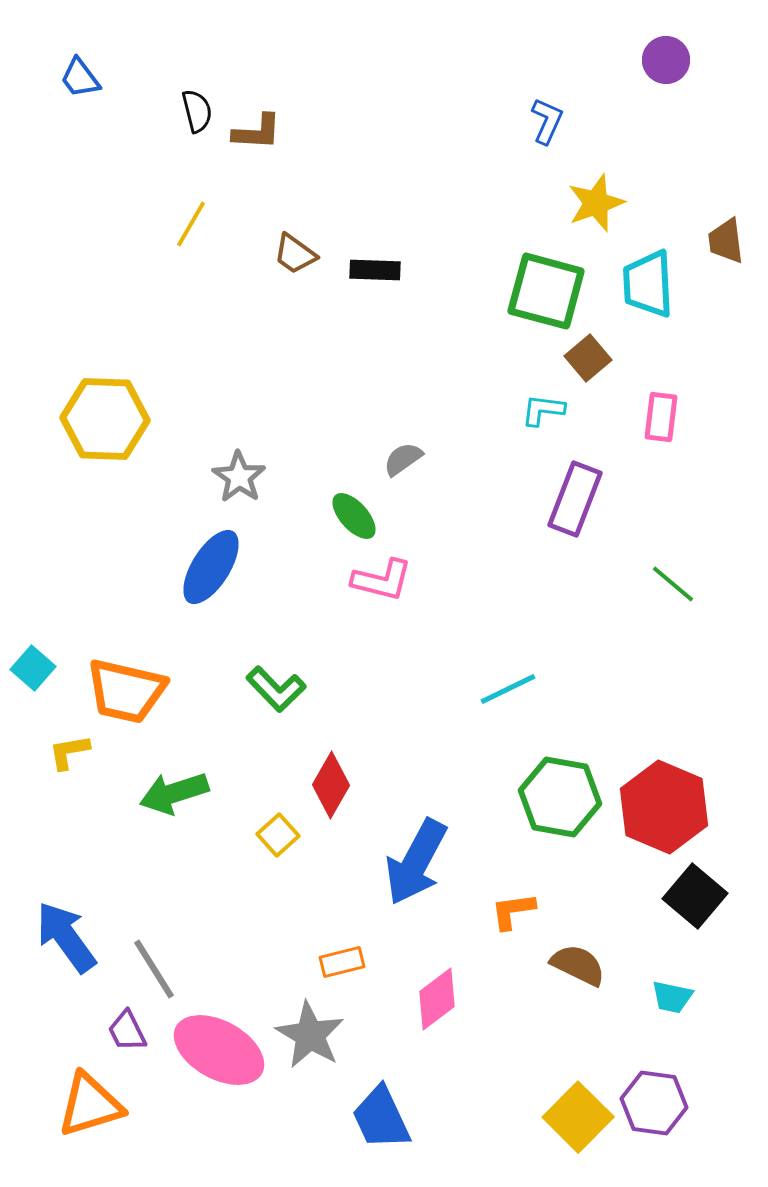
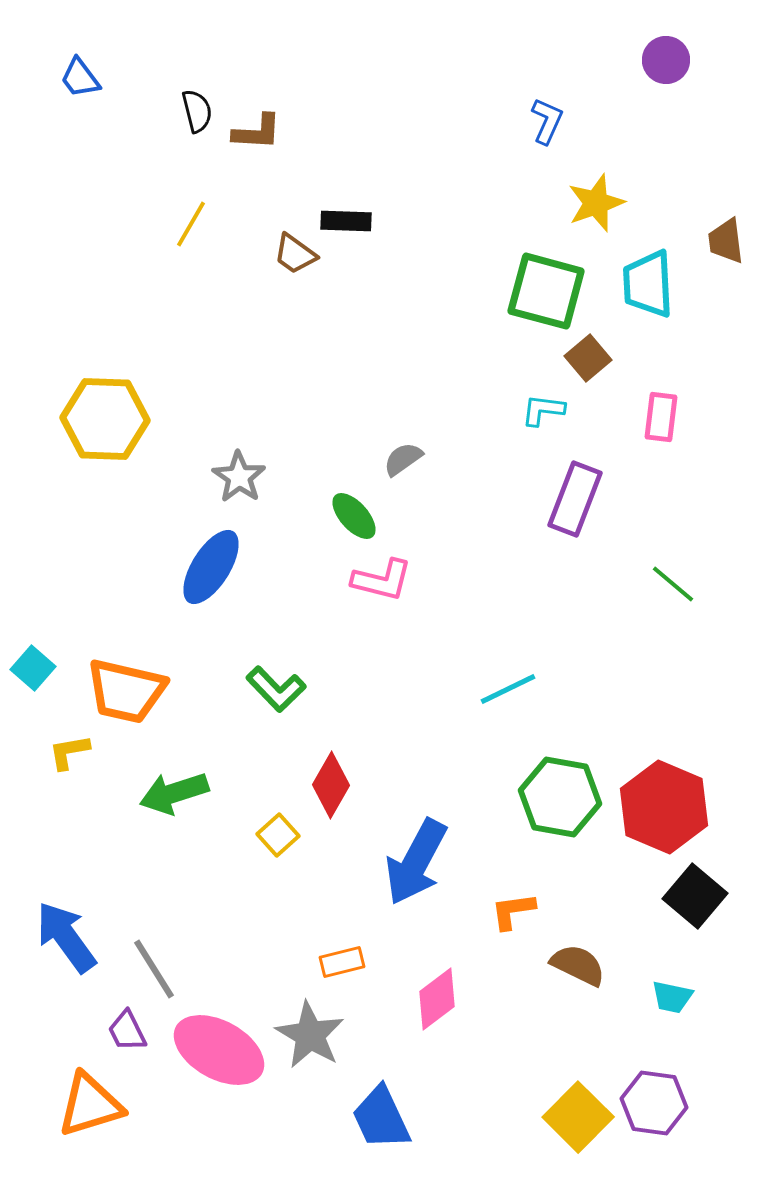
black rectangle at (375, 270): moved 29 px left, 49 px up
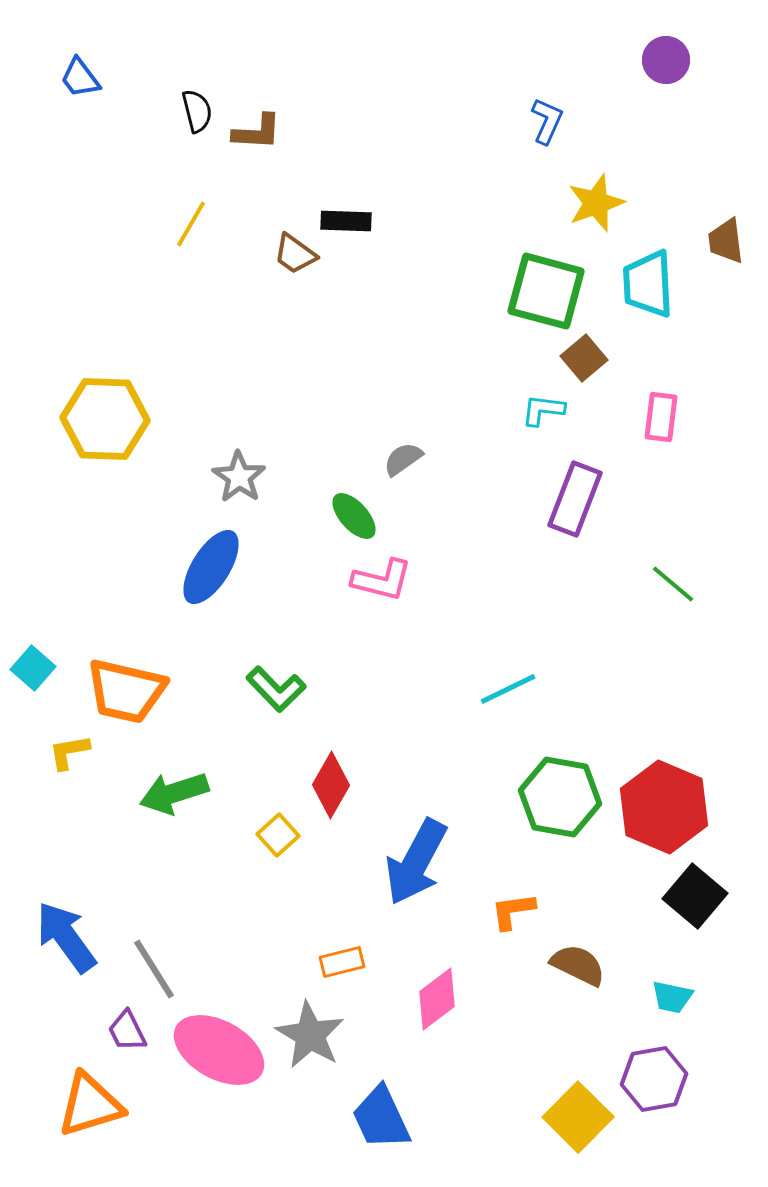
brown square at (588, 358): moved 4 px left
purple hexagon at (654, 1103): moved 24 px up; rotated 18 degrees counterclockwise
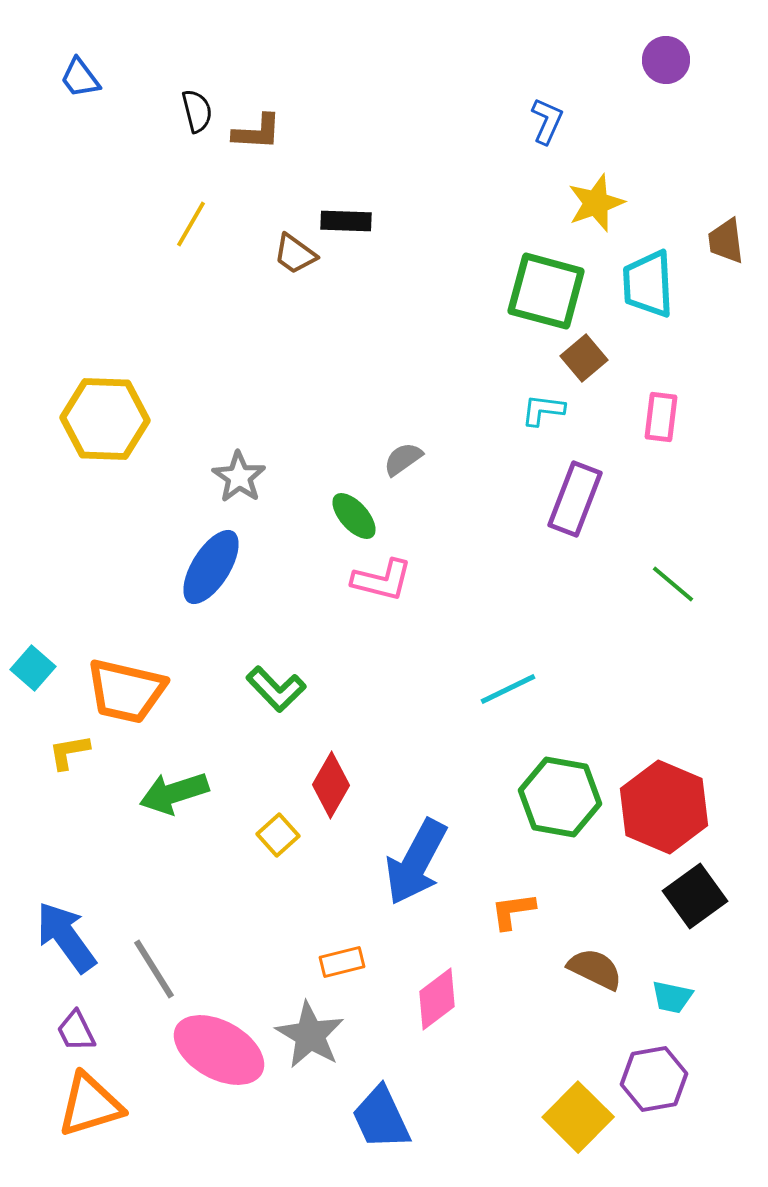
black square at (695, 896): rotated 14 degrees clockwise
brown semicircle at (578, 965): moved 17 px right, 4 px down
purple trapezoid at (127, 1031): moved 51 px left
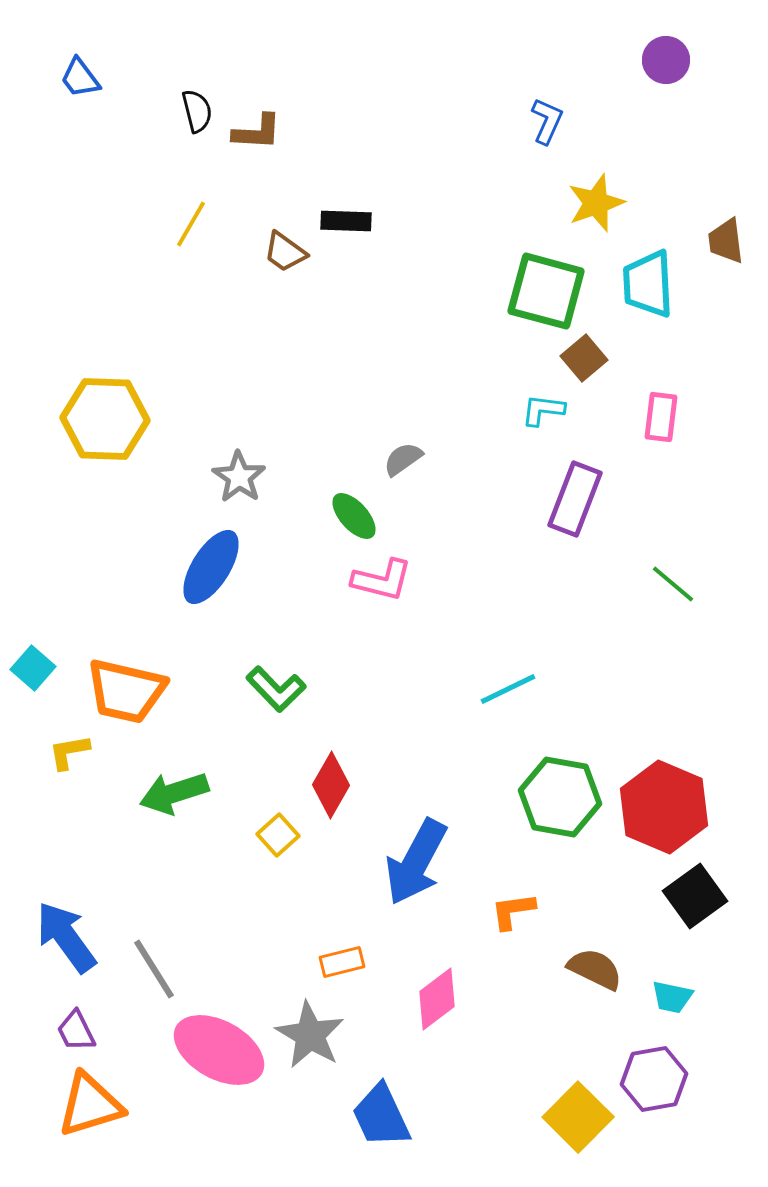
brown trapezoid at (295, 254): moved 10 px left, 2 px up
blue trapezoid at (381, 1118): moved 2 px up
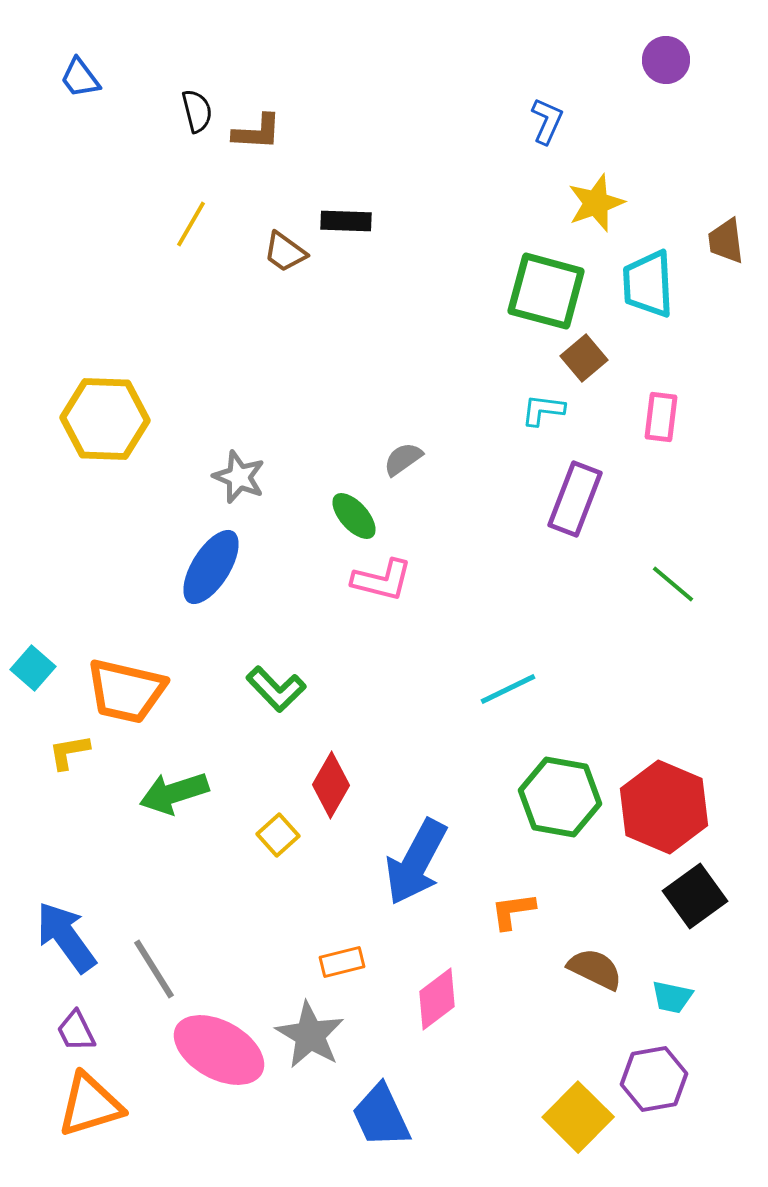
gray star at (239, 477): rotated 12 degrees counterclockwise
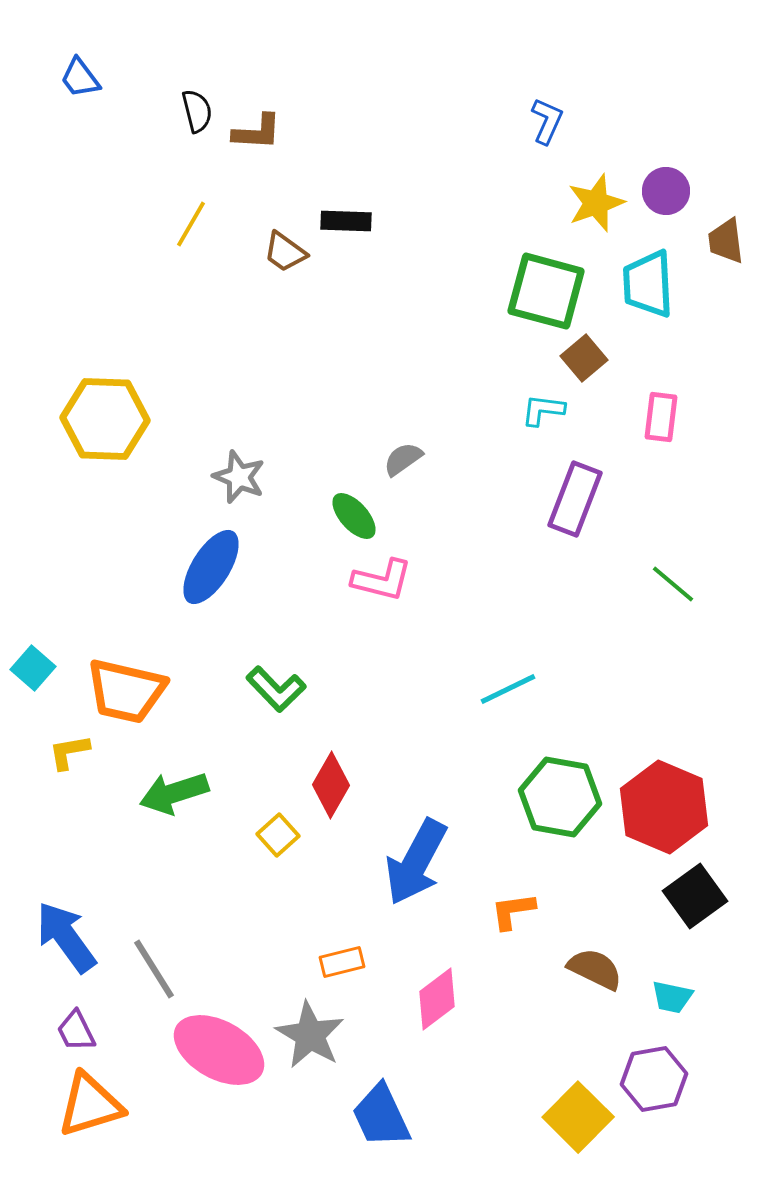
purple circle at (666, 60): moved 131 px down
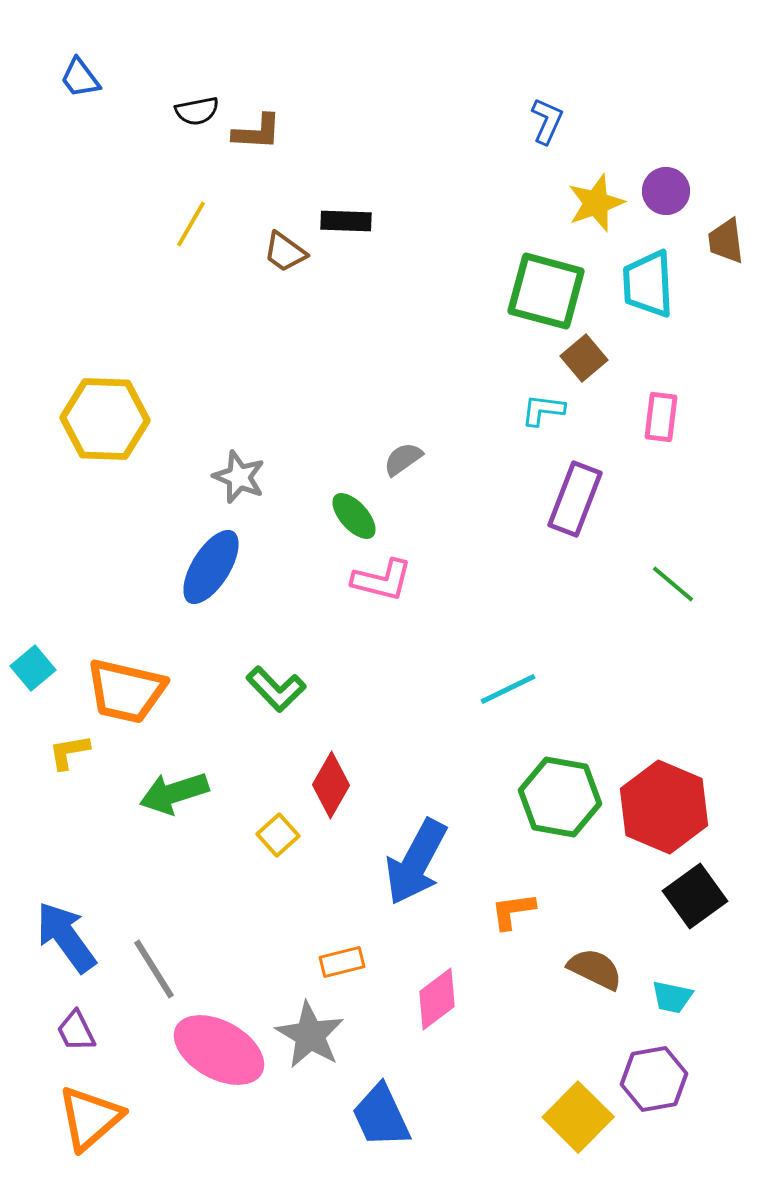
black semicircle at (197, 111): rotated 93 degrees clockwise
cyan square at (33, 668): rotated 9 degrees clockwise
orange triangle at (90, 1105): moved 13 px down; rotated 24 degrees counterclockwise
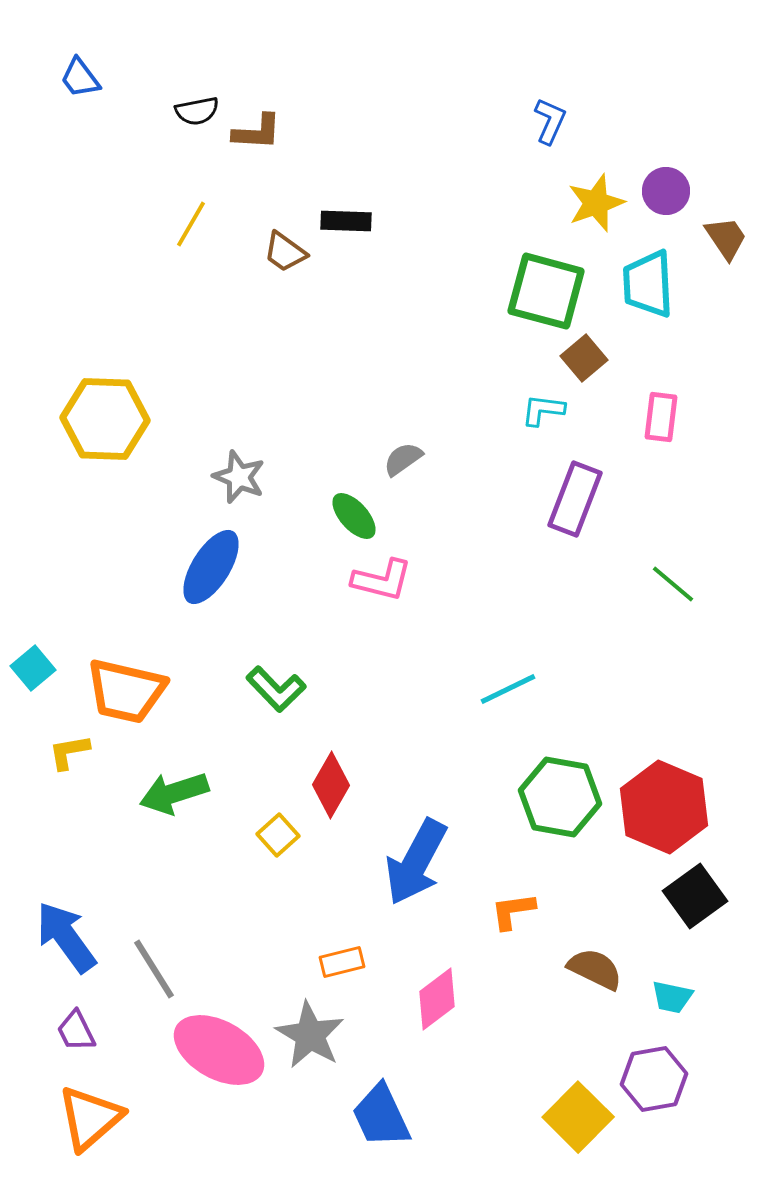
blue L-shape at (547, 121): moved 3 px right
brown trapezoid at (726, 241): moved 3 px up; rotated 153 degrees clockwise
